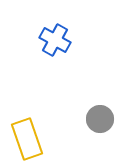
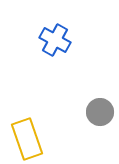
gray circle: moved 7 px up
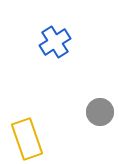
blue cross: moved 2 px down; rotated 28 degrees clockwise
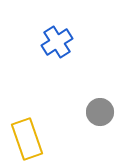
blue cross: moved 2 px right
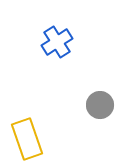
gray circle: moved 7 px up
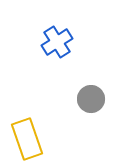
gray circle: moved 9 px left, 6 px up
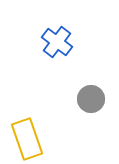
blue cross: rotated 20 degrees counterclockwise
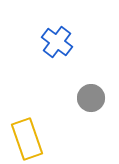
gray circle: moved 1 px up
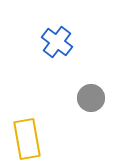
yellow rectangle: rotated 9 degrees clockwise
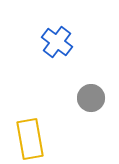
yellow rectangle: moved 3 px right
